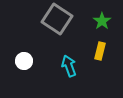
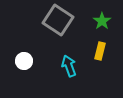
gray square: moved 1 px right, 1 px down
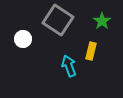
yellow rectangle: moved 9 px left
white circle: moved 1 px left, 22 px up
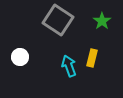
white circle: moved 3 px left, 18 px down
yellow rectangle: moved 1 px right, 7 px down
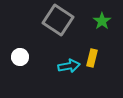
cyan arrow: rotated 100 degrees clockwise
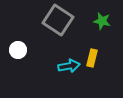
green star: rotated 24 degrees counterclockwise
white circle: moved 2 px left, 7 px up
